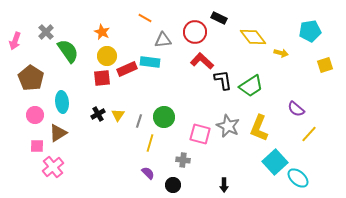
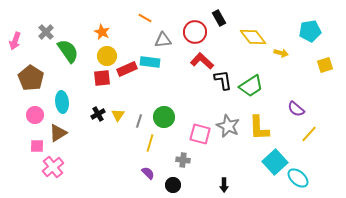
black rectangle at (219, 18): rotated 35 degrees clockwise
yellow L-shape at (259, 128): rotated 24 degrees counterclockwise
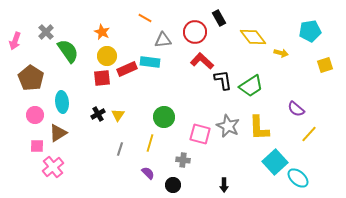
gray line at (139, 121): moved 19 px left, 28 px down
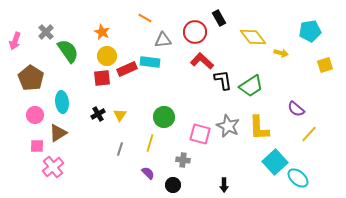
yellow triangle at (118, 115): moved 2 px right
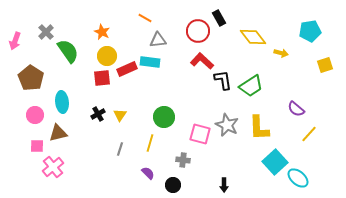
red circle at (195, 32): moved 3 px right, 1 px up
gray triangle at (163, 40): moved 5 px left
gray star at (228, 126): moved 1 px left, 1 px up
brown triangle at (58, 133): rotated 18 degrees clockwise
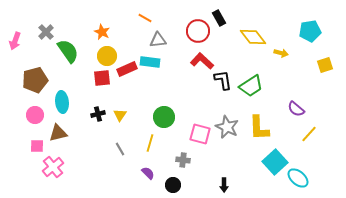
brown pentagon at (31, 78): moved 4 px right, 2 px down; rotated 25 degrees clockwise
black cross at (98, 114): rotated 16 degrees clockwise
gray star at (227, 125): moved 2 px down
gray line at (120, 149): rotated 48 degrees counterclockwise
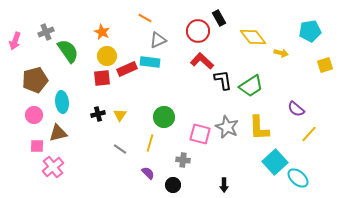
gray cross at (46, 32): rotated 21 degrees clockwise
gray triangle at (158, 40): rotated 18 degrees counterclockwise
pink circle at (35, 115): moved 1 px left
gray line at (120, 149): rotated 24 degrees counterclockwise
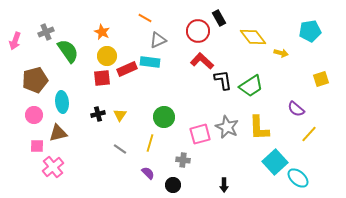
yellow square at (325, 65): moved 4 px left, 14 px down
pink square at (200, 134): rotated 30 degrees counterclockwise
